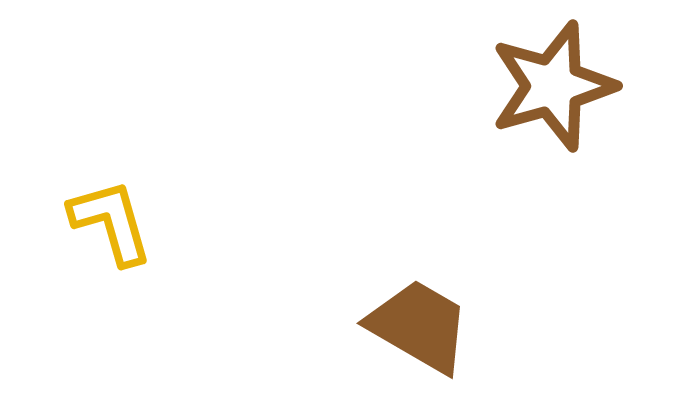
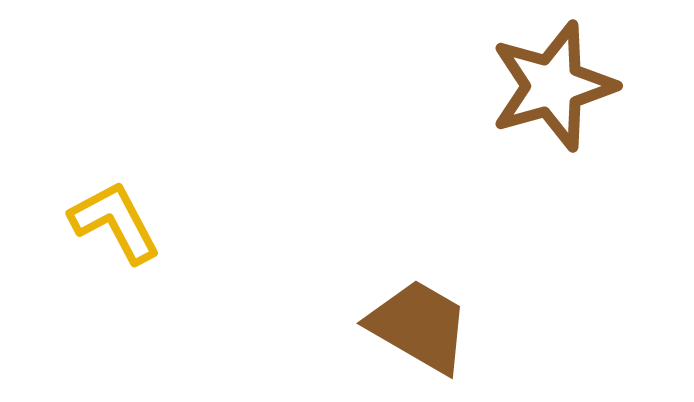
yellow L-shape: moved 4 px right; rotated 12 degrees counterclockwise
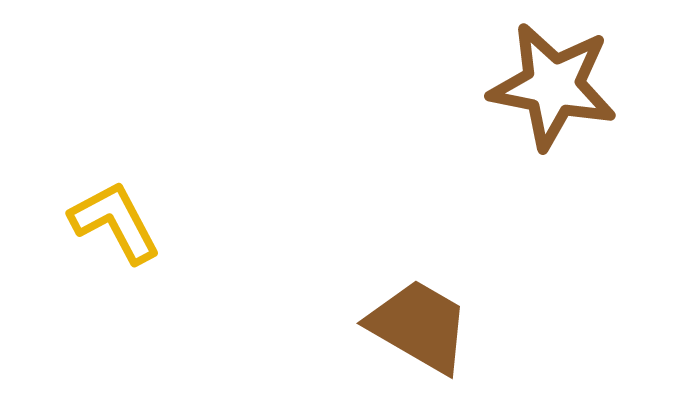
brown star: rotated 27 degrees clockwise
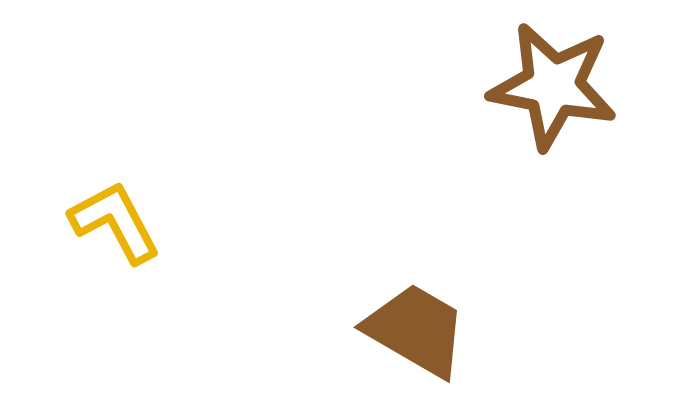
brown trapezoid: moved 3 px left, 4 px down
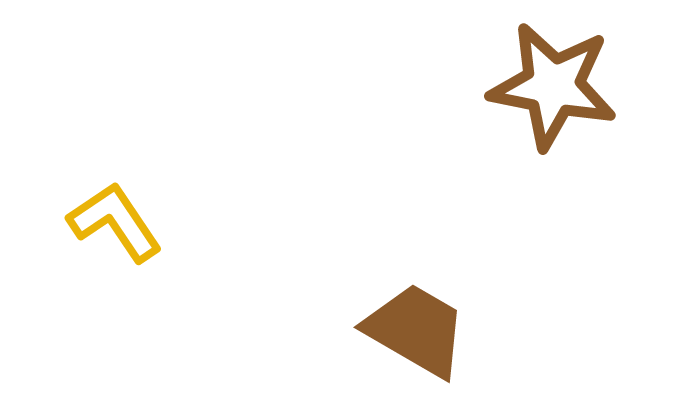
yellow L-shape: rotated 6 degrees counterclockwise
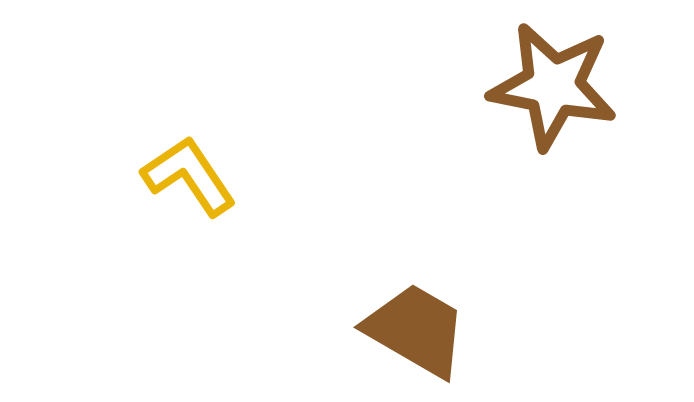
yellow L-shape: moved 74 px right, 46 px up
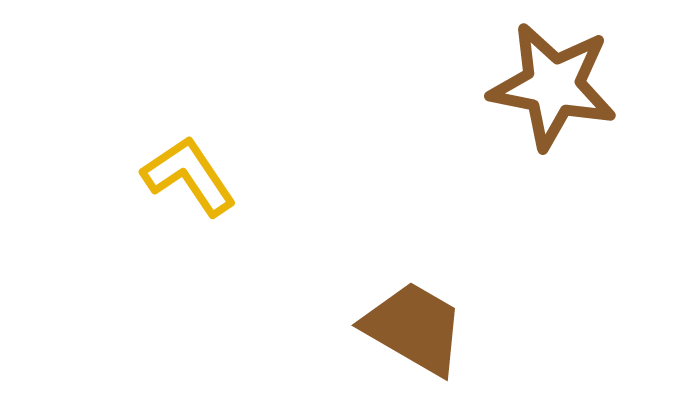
brown trapezoid: moved 2 px left, 2 px up
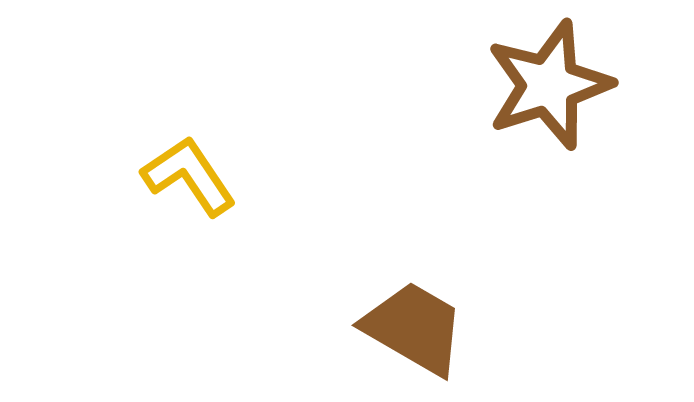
brown star: moved 4 px left, 1 px up; rotated 29 degrees counterclockwise
